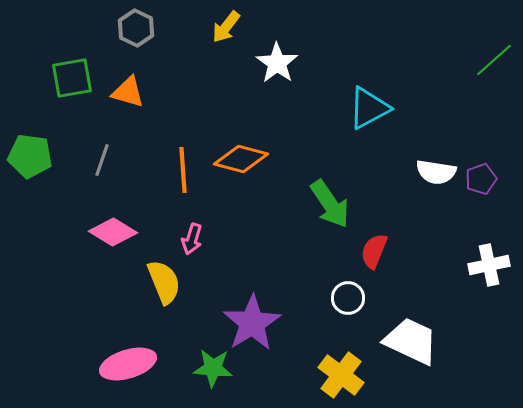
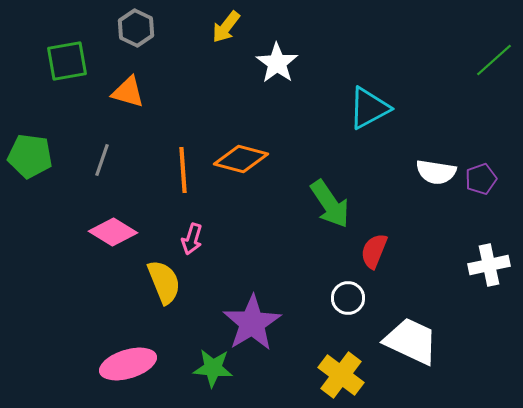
green square: moved 5 px left, 17 px up
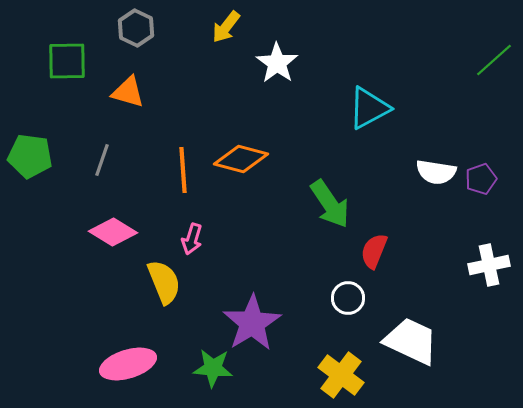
green square: rotated 9 degrees clockwise
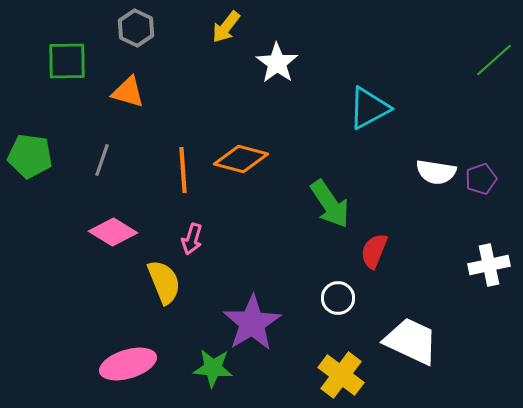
white circle: moved 10 px left
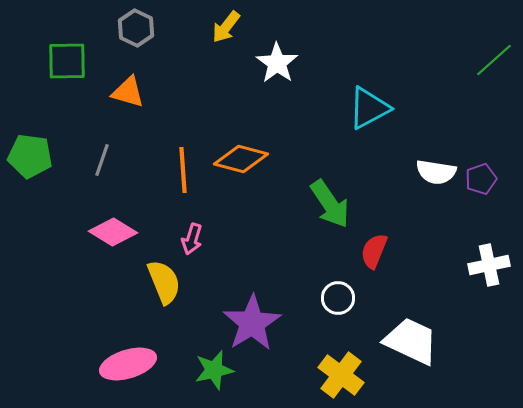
green star: moved 1 px right, 2 px down; rotated 18 degrees counterclockwise
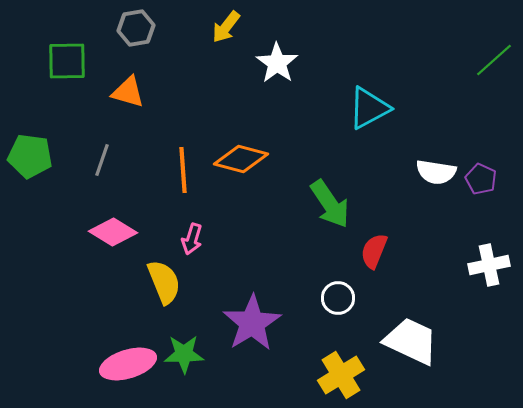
gray hexagon: rotated 24 degrees clockwise
purple pentagon: rotated 28 degrees counterclockwise
green star: moved 30 px left, 16 px up; rotated 12 degrees clockwise
yellow cross: rotated 21 degrees clockwise
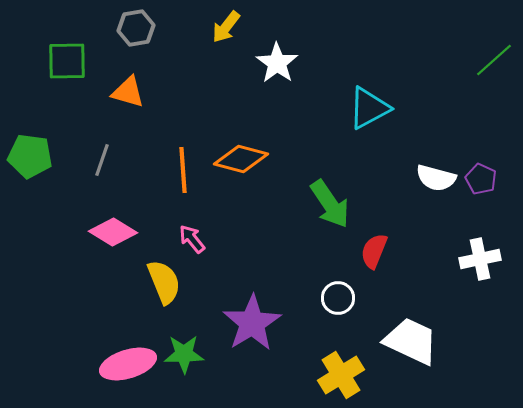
white semicircle: moved 6 px down; rotated 6 degrees clockwise
pink arrow: rotated 124 degrees clockwise
white cross: moved 9 px left, 6 px up
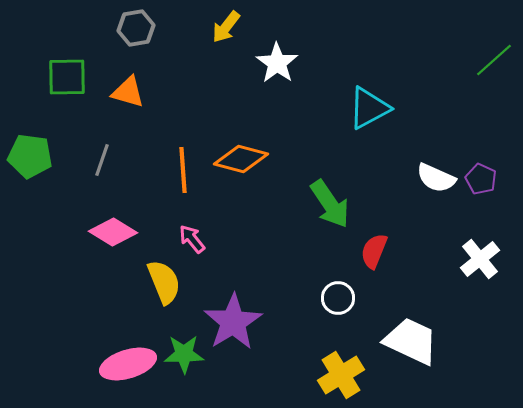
green square: moved 16 px down
white semicircle: rotated 9 degrees clockwise
white cross: rotated 27 degrees counterclockwise
purple star: moved 19 px left, 1 px up
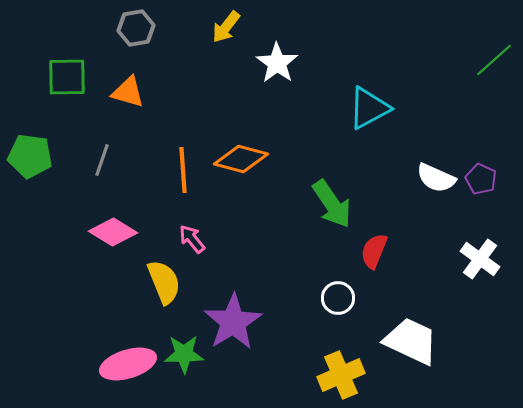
green arrow: moved 2 px right
white cross: rotated 15 degrees counterclockwise
yellow cross: rotated 9 degrees clockwise
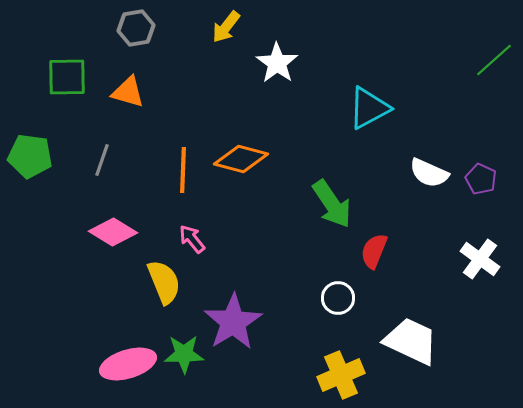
orange line: rotated 6 degrees clockwise
white semicircle: moved 7 px left, 5 px up
